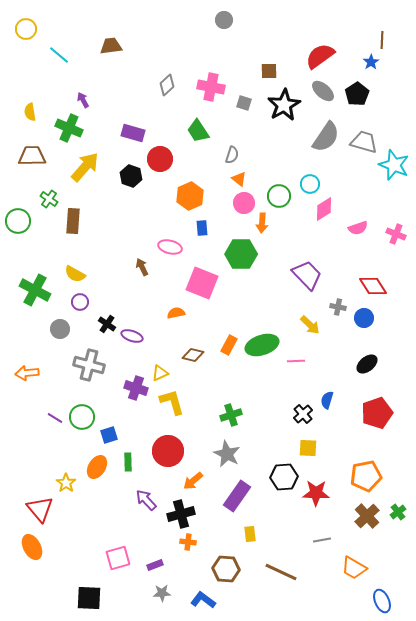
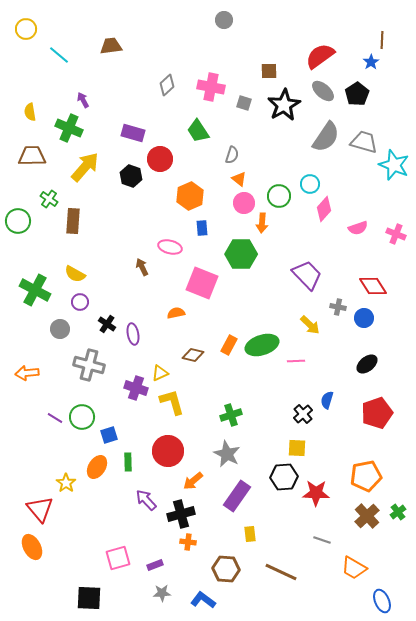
pink diamond at (324, 209): rotated 15 degrees counterclockwise
purple ellipse at (132, 336): moved 1 px right, 2 px up; rotated 60 degrees clockwise
yellow square at (308, 448): moved 11 px left
gray line at (322, 540): rotated 30 degrees clockwise
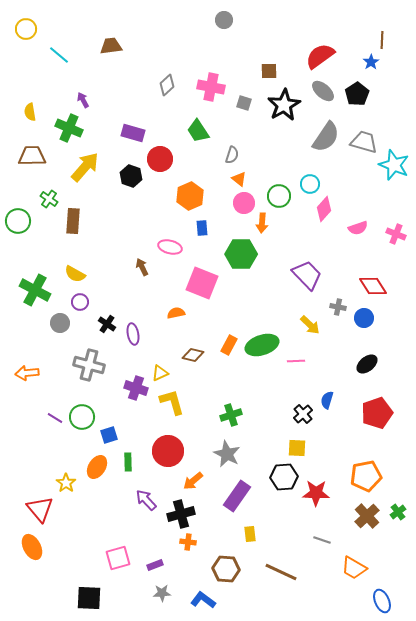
gray circle at (60, 329): moved 6 px up
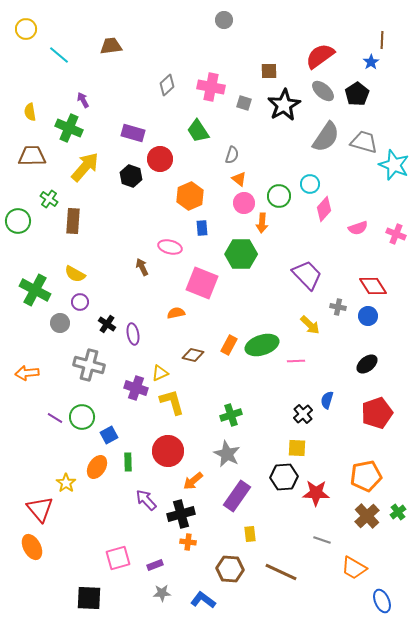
blue circle at (364, 318): moved 4 px right, 2 px up
blue square at (109, 435): rotated 12 degrees counterclockwise
brown hexagon at (226, 569): moved 4 px right
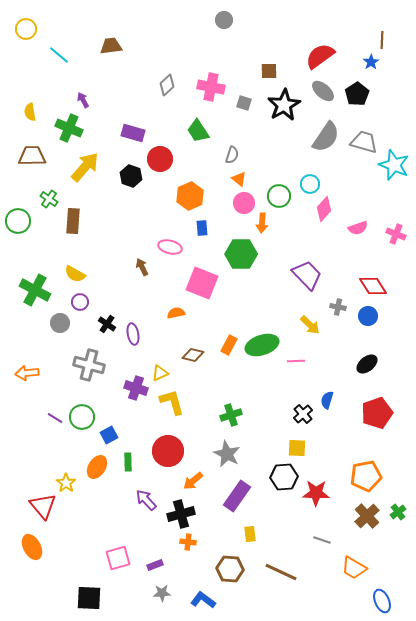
red triangle at (40, 509): moved 3 px right, 3 px up
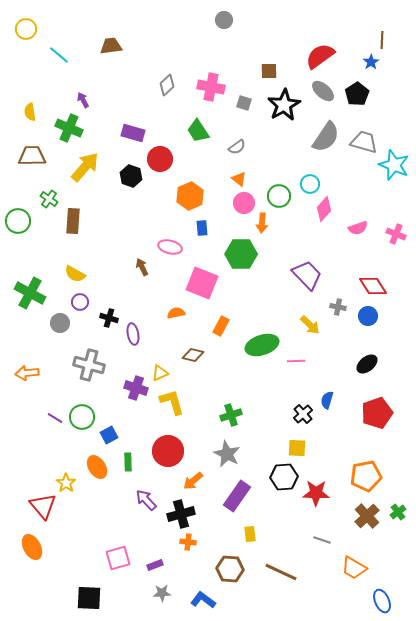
gray semicircle at (232, 155): moved 5 px right, 8 px up; rotated 36 degrees clockwise
green cross at (35, 290): moved 5 px left, 3 px down
black cross at (107, 324): moved 2 px right, 6 px up; rotated 18 degrees counterclockwise
orange rectangle at (229, 345): moved 8 px left, 19 px up
orange ellipse at (97, 467): rotated 65 degrees counterclockwise
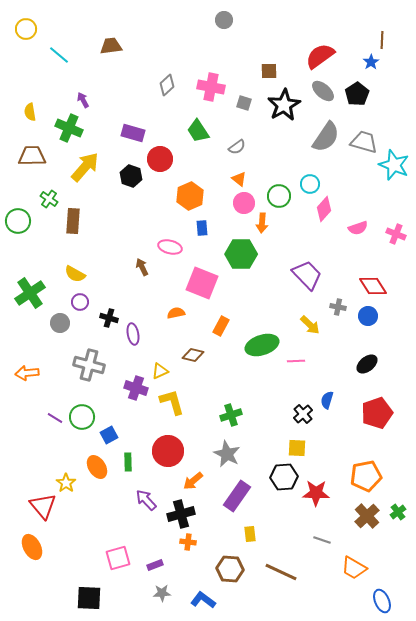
green cross at (30, 293): rotated 28 degrees clockwise
yellow triangle at (160, 373): moved 2 px up
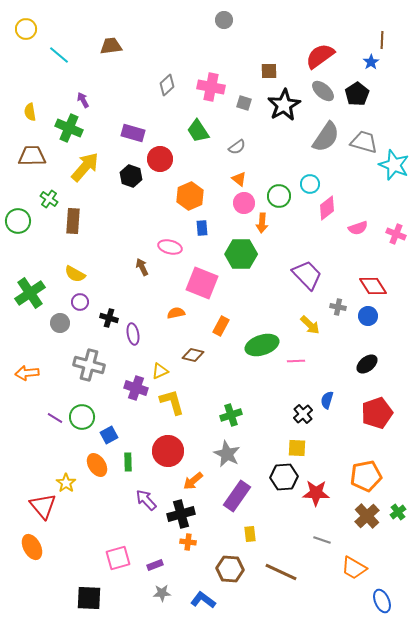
pink diamond at (324, 209): moved 3 px right, 1 px up; rotated 10 degrees clockwise
orange ellipse at (97, 467): moved 2 px up
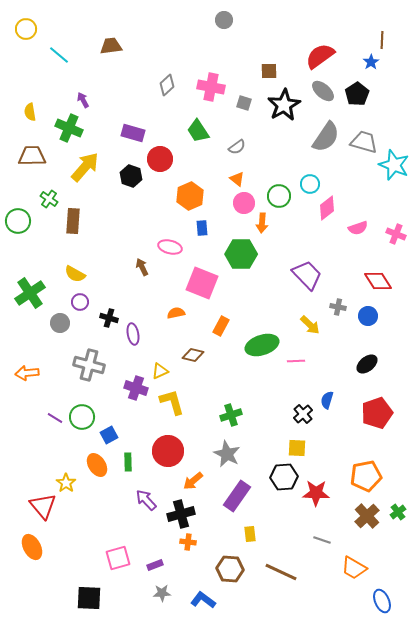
orange triangle at (239, 179): moved 2 px left
red diamond at (373, 286): moved 5 px right, 5 px up
